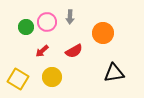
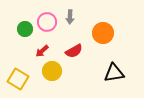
green circle: moved 1 px left, 2 px down
yellow circle: moved 6 px up
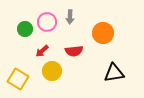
red semicircle: rotated 24 degrees clockwise
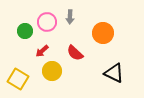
green circle: moved 2 px down
red semicircle: moved 1 px right, 2 px down; rotated 48 degrees clockwise
black triangle: rotated 35 degrees clockwise
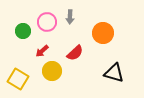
green circle: moved 2 px left
red semicircle: rotated 84 degrees counterclockwise
black triangle: rotated 10 degrees counterclockwise
